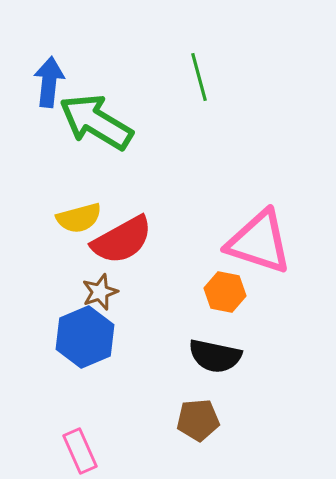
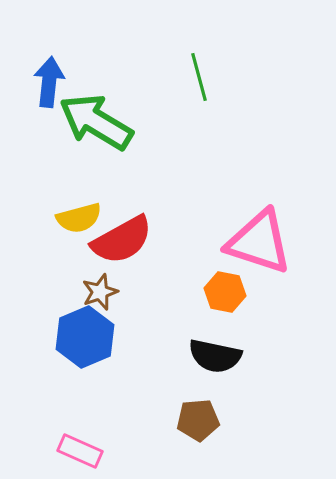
pink rectangle: rotated 42 degrees counterclockwise
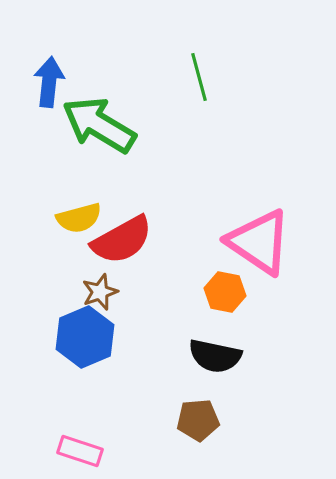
green arrow: moved 3 px right, 3 px down
pink triangle: rotated 16 degrees clockwise
pink rectangle: rotated 6 degrees counterclockwise
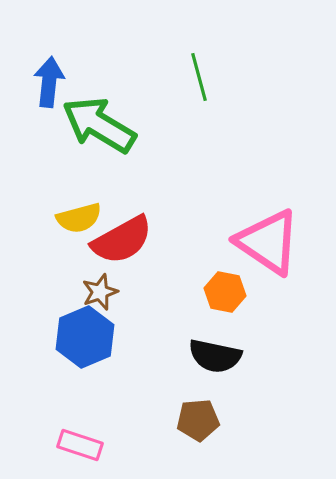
pink triangle: moved 9 px right
pink rectangle: moved 6 px up
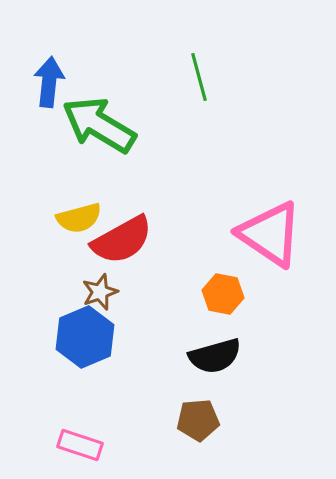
pink triangle: moved 2 px right, 8 px up
orange hexagon: moved 2 px left, 2 px down
black semicircle: rotated 28 degrees counterclockwise
